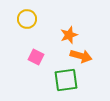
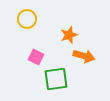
orange arrow: moved 3 px right
green square: moved 10 px left, 1 px up
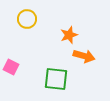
pink square: moved 25 px left, 10 px down
green square: rotated 15 degrees clockwise
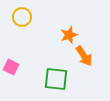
yellow circle: moved 5 px left, 2 px up
orange arrow: rotated 40 degrees clockwise
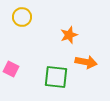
orange arrow: moved 2 px right, 6 px down; rotated 45 degrees counterclockwise
pink square: moved 2 px down
green square: moved 2 px up
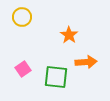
orange star: rotated 18 degrees counterclockwise
orange arrow: rotated 15 degrees counterclockwise
pink square: moved 12 px right; rotated 28 degrees clockwise
